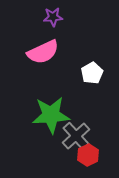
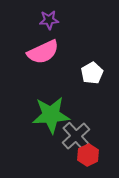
purple star: moved 4 px left, 3 px down
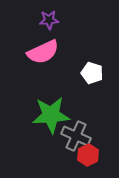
white pentagon: rotated 25 degrees counterclockwise
gray cross: rotated 24 degrees counterclockwise
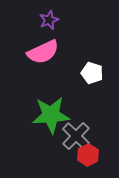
purple star: rotated 18 degrees counterclockwise
gray cross: rotated 20 degrees clockwise
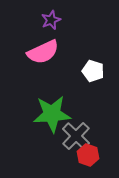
purple star: moved 2 px right
white pentagon: moved 1 px right, 2 px up
green star: moved 1 px right, 1 px up
red hexagon: rotated 15 degrees counterclockwise
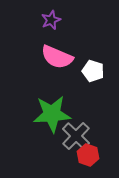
pink semicircle: moved 14 px right, 5 px down; rotated 48 degrees clockwise
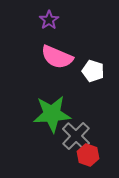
purple star: moved 2 px left; rotated 12 degrees counterclockwise
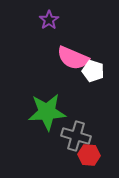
pink semicircle: moved 16 px right, 1 px down
green star: moved 5 px left, 2 px up
gray cross: rotated 28 degrees counterclockwise
red hexagon: moved 1 px right; rotated 15 degrees counterclockwise
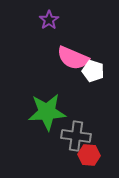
gray cross: rotated 8 degrees counterclockwise
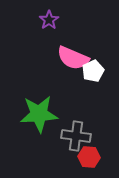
white pentagon: rotated 30 degrees clockwise
green star: moved 8 px left, 2 px down
red hexagon: moved 2 px down
